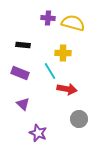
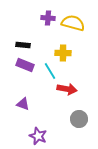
purple rectangle: moved 5 px right, 8 px up
purple triangle: rotated 24 degrees counterclockwise
purple star: moved 3 px down
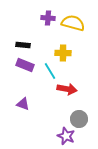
purple star: moved 28 px right
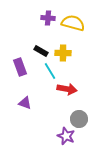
black rectangle: moved 18 px right, 6 px down; rotated 24 degrees clockwise
purple rectangle: moved 5 px left, 2 px down; rotated 48 degrees clockwise
purple triangle: moved 2 px right, 1 px up
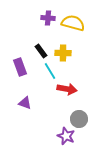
black rectangle: rotated 24 degrees clockwise
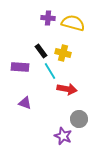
yellow cross: rotated 14 degrees clockwise
purple rectangle: rotated 66 degrees counterclockwise
purple star: moved 3 px left
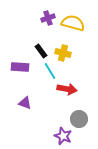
purple cross: rotated 24 degrees counterclockwise
